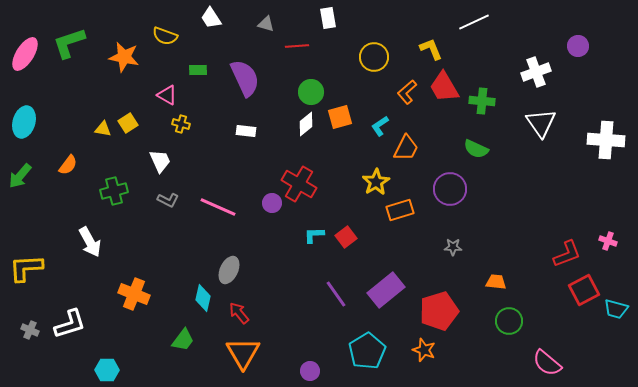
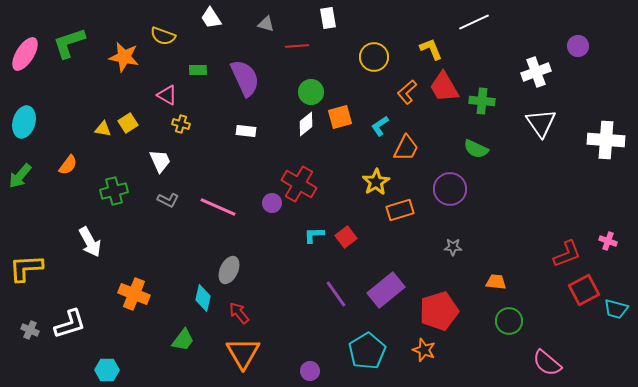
yellow semicircle at (165, 36): moved 2 px left
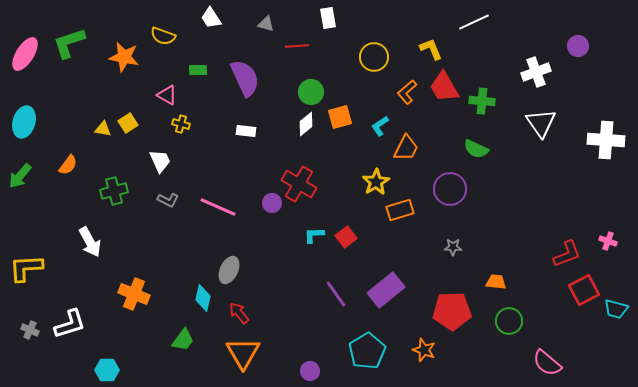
red pentagon at (439, 311): moved 13 px right; rotated 15 degrees clockwise
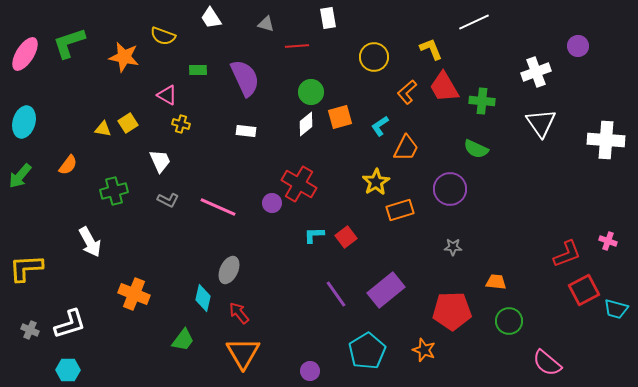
cyan hexagon at (107, 370): moved 39 px left
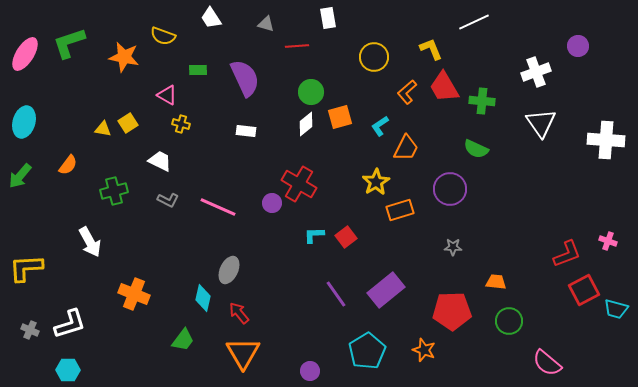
white trapezoid at (160, 161): rotated 40 degrees counterclockwise
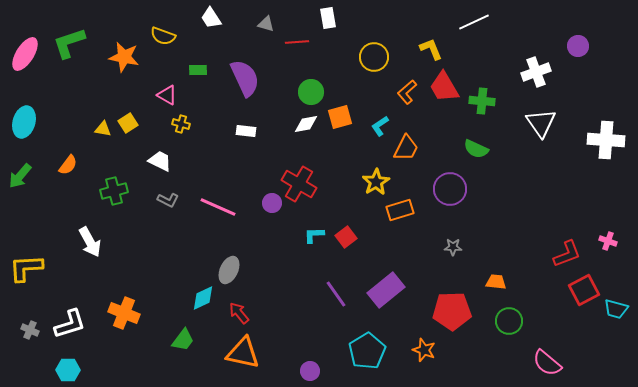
red line at (297, 46): moved 4 px up
white diamond at (306, 124): rotated 30 degrees clockwise
orange cross at (134, 294): moved 10 px left, 19 px down
cyan diamond at (203, 298): rotated 52 degrees clockwise
orange triangle at (243, 353): rotated 48 degrees counterclockwise
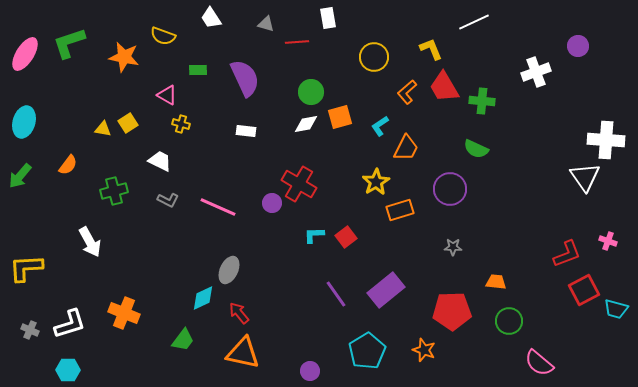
white triangle at (541, 123): moved 44 px right, 54 px down
pink semicircle at (547, 363): moved 8 px left
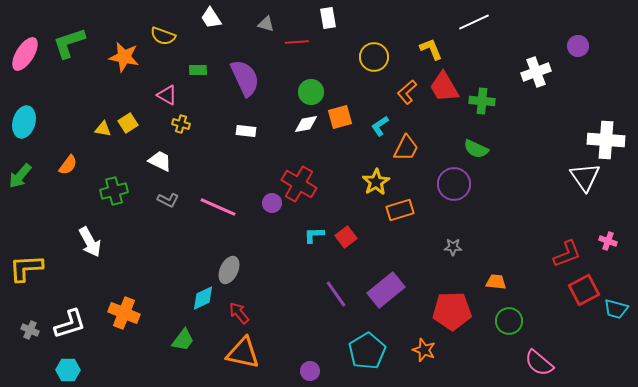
purple circle at (450, 189): moved 4 px right, 5 px up
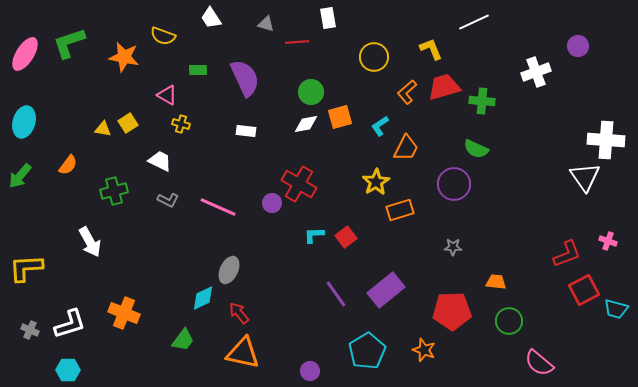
red trapezoid at (444, 87): rotated 104 degrees clockwise
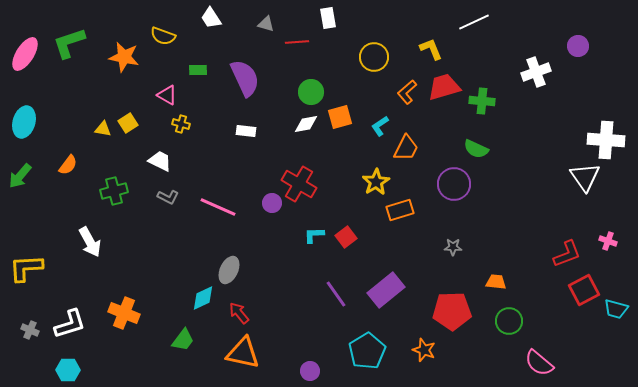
gray L-shape at (168, 200): moved 3 px up
